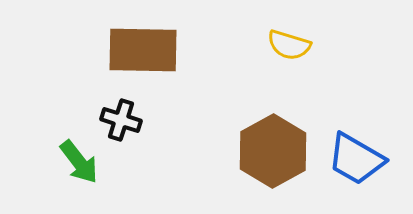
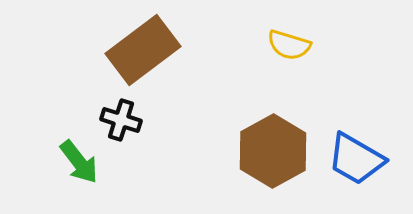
brown rectangle: rotated 38 degrees counterclockwise
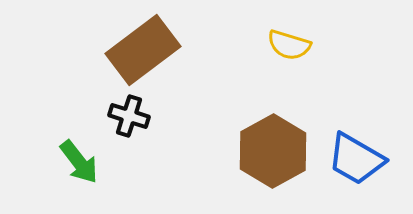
black cross: moved 8 px right, 4 px up
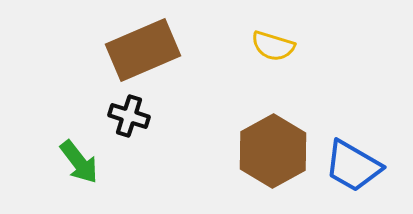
yellow semicircle: moved 16 px left, 1 px down
brown rectangle: rotated 14 degrees clockwise
blue trapezoid: moved 3 px left, 7 px down
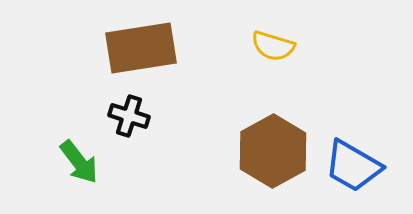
brown rectangle: moved 2 px left, 2 px up; rotated 14 degrees clockwise
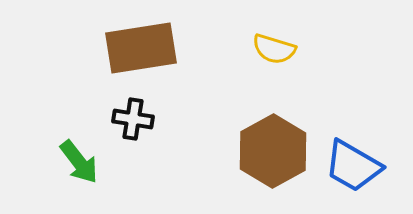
yellow semicircle: moved 1 px right, 3 px down
black cross: moved 4 px right, 3 px down; rotated 9 degrees counterclockwise
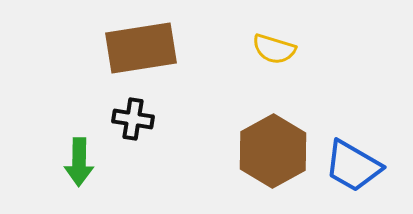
green arrow: rotated 39 degrees clockwise
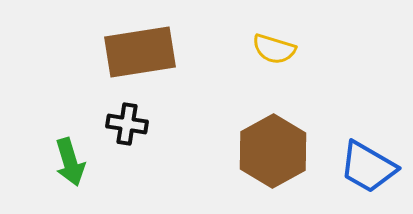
brown rectangle: moved 1 px left, 4 px down
black cross: moved 6 px left, 5 px down
green arrow: moved 9 px left; rotated 18 degrees counterclockwise
blue trapezoid: moved 15 px right, 1 px down
